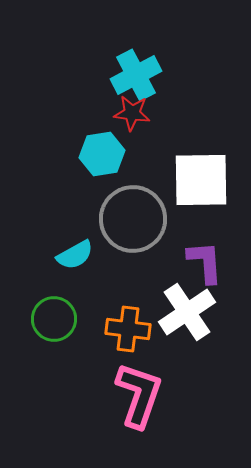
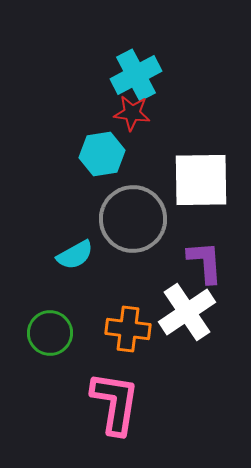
green circle: moved 4 px left, 14 px down
pink L-shape: moved 24 px left, 8 px down; rotated 10 degrees counterclockwise
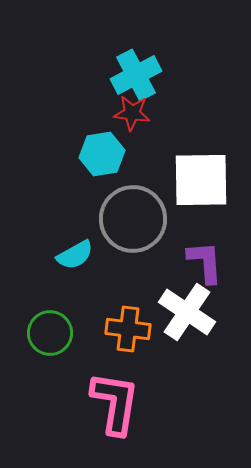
white cross: rotated 22 degrees counterclockwise
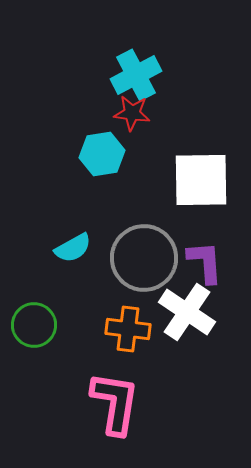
gray circle: moved 11 px right, 39 px down
cyan semicircle: moved 2 px left, 7 px up
green circle: moved 16 px left, 8 px up
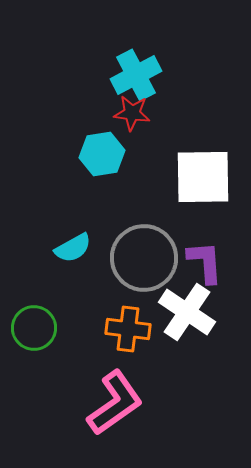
white square: moved 2 px right, 3 px up
green circle: moved 3 px down
pink L-shape: rotated 46 degrees clockwise
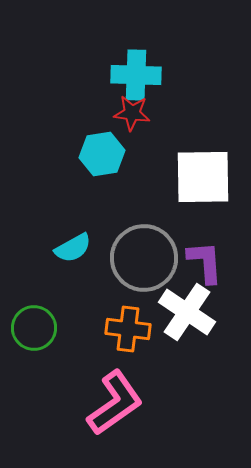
cyan cross: rotated 30 degrees clockwise
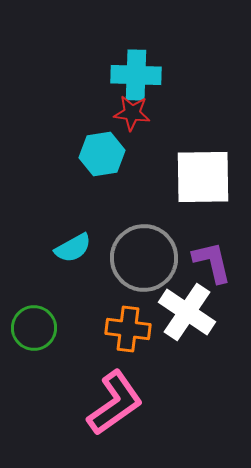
purple L-shape: moved 7 px right; rotated 9 degrees counterclockwise
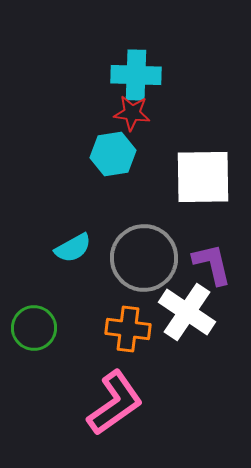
cyan hexagon: moved 11 px right
purple L-shape: moved 2 px down
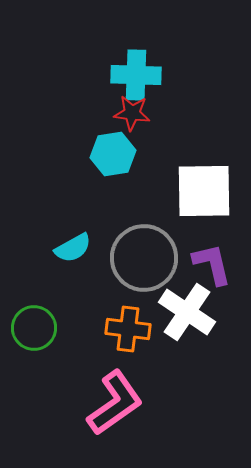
white square: moved 1 px right, 14 px down
